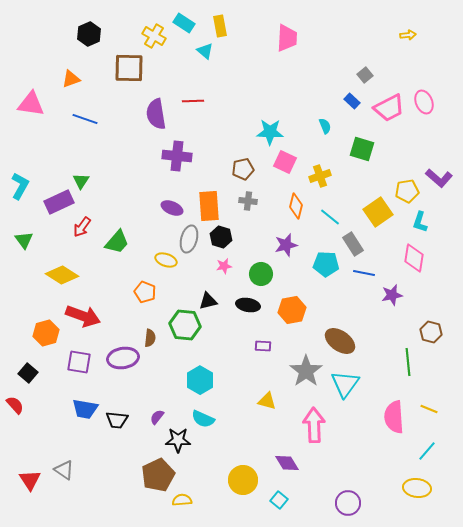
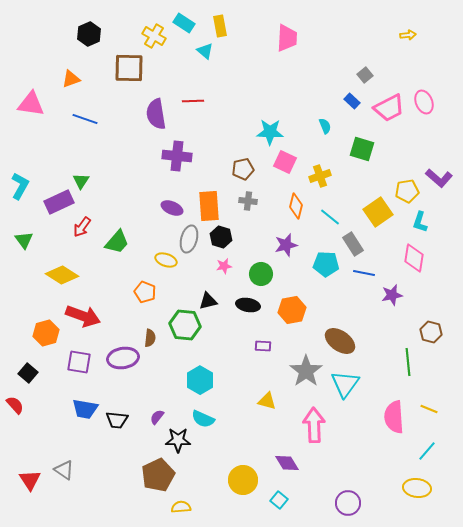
yellow semicircle at (182, 500): moved 1 px left, 7 px down
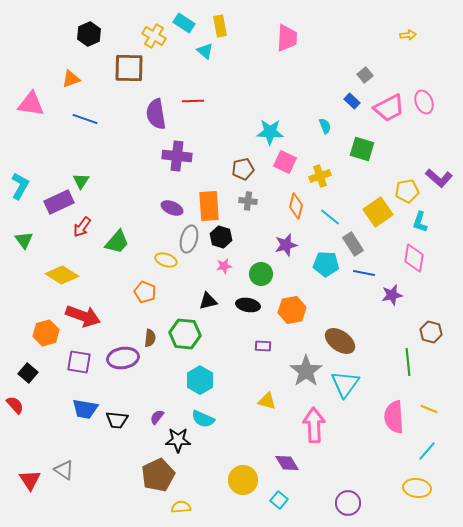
green hexagon at (185, 325): moved 9 px down
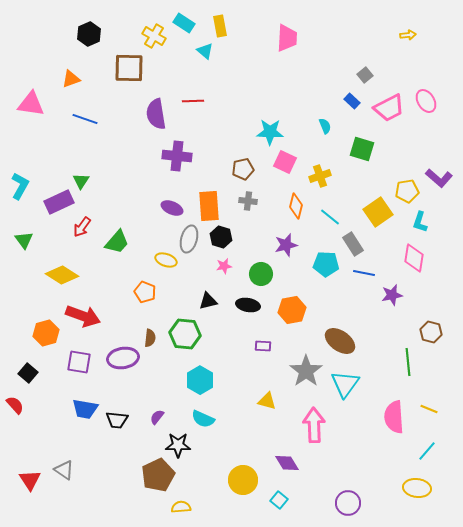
pink ellipse at (424, 102): moved 2 px right, 1 px up; rotated 10 degrees counterclockwise
black star at (178, 440): moved 5 px down
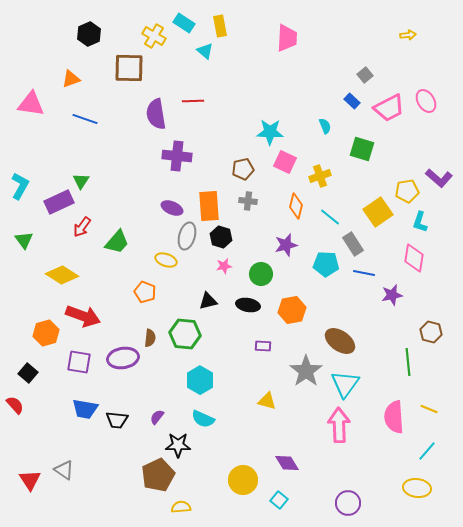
gray ellipse at (189, 239): moved 2 px left, 3 px up
pink arrow at (314, 425): moved 25 px right
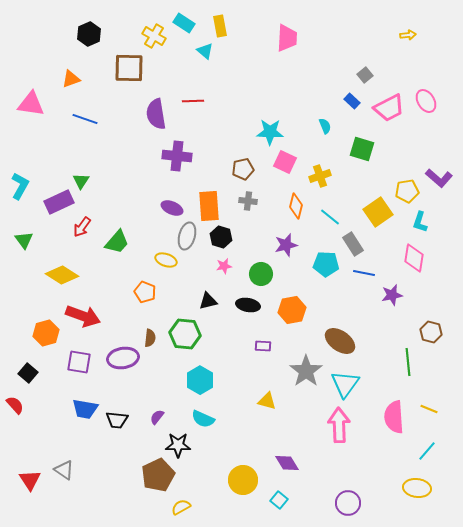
yellow semicircle at (181, 507): rotated 24 degrees counterclockwise
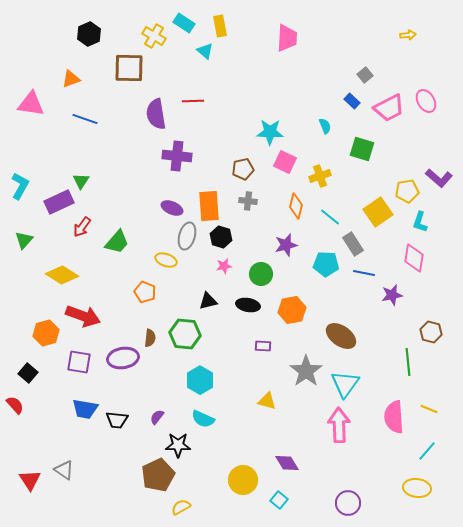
green triangle at (24, 240): rotated 18 degrees clockwise
brown ellipse at (340, 341): moved 1 px right, 5 px up
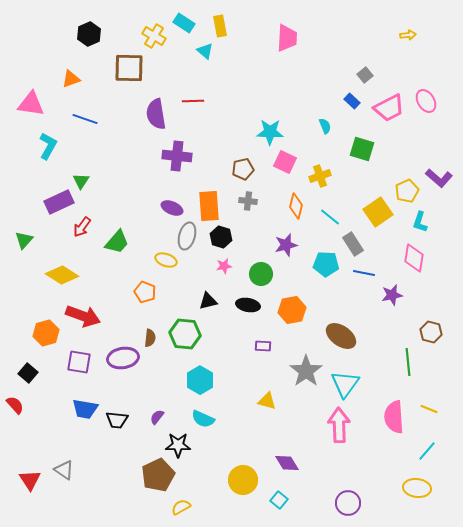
cyan L-shape at (20, 186): moved 28 px right, 40 px up
yellow pentagon at (407, 191): rotated 15 degrees counterclockwise
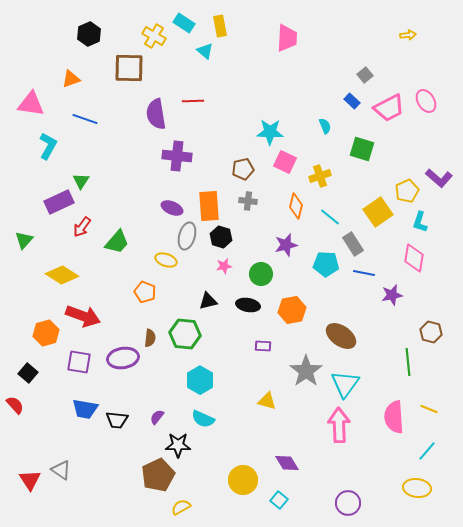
gray triangle at (64, 470): moved 3 px left
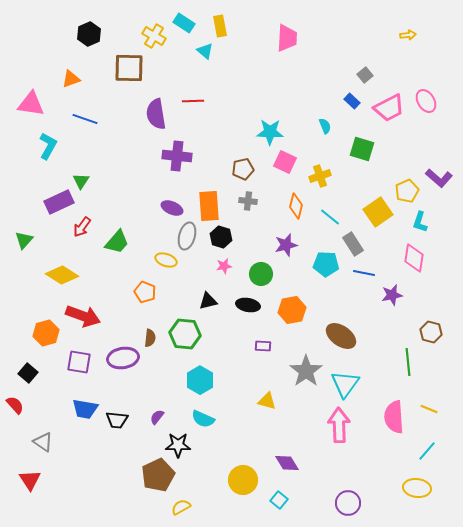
gray triangle at (61, 470): moved 18 px left, 28 px up
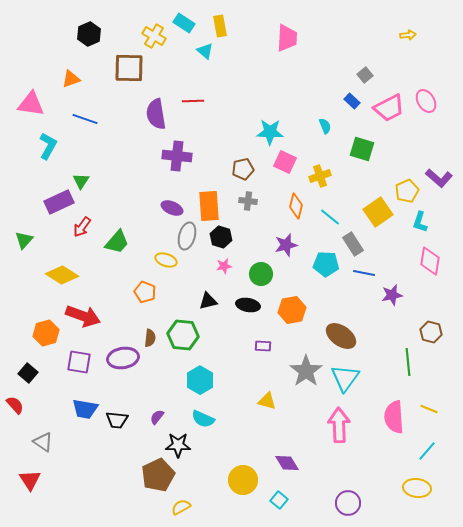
pink diamond at (414, 258): moved 16 px right, 3 px down
green hexagon at (185, 334): moved 2 px left, 1 px down
cyan triangle at (345, 384): moved 6 px up
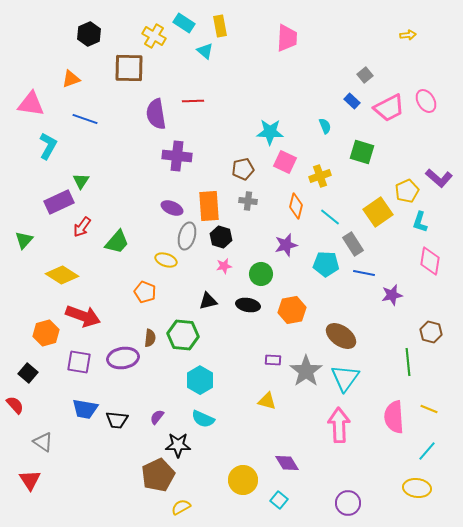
green square at (362, 149): moved 3 px down
purple rectangle at (263, 346): moved 10 px right, 14 px down
